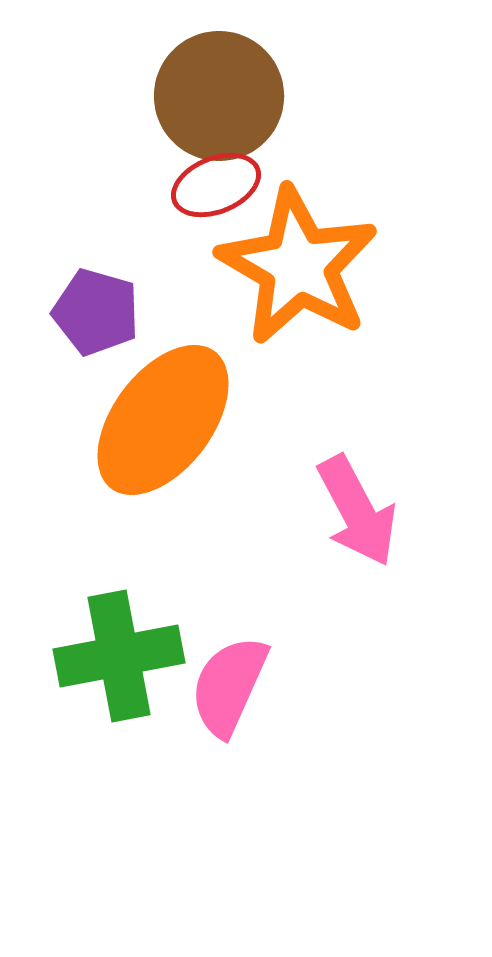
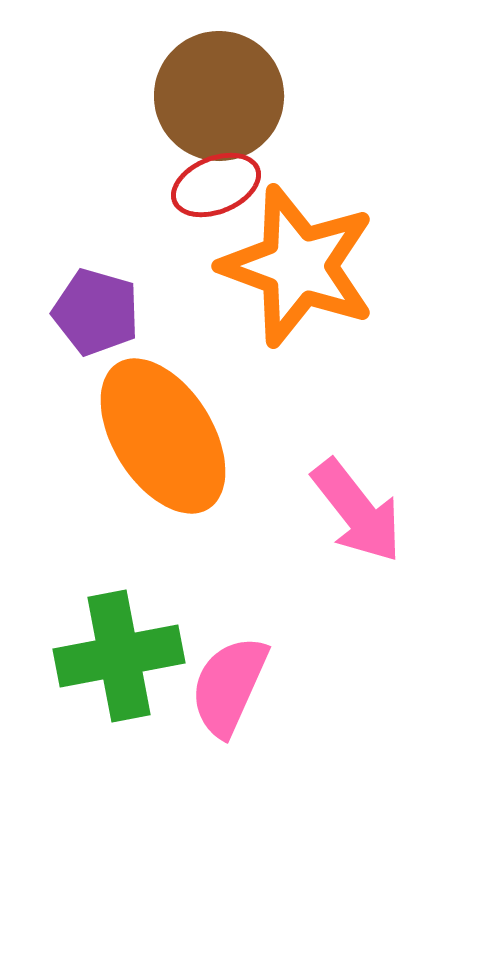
orange star: rotated 10 degrees counterclockwise
orange ellipse: moved 16 px down; rotated 69 degrees counterclockwise
pink arrow: rotated 10 degrees counterclockwise
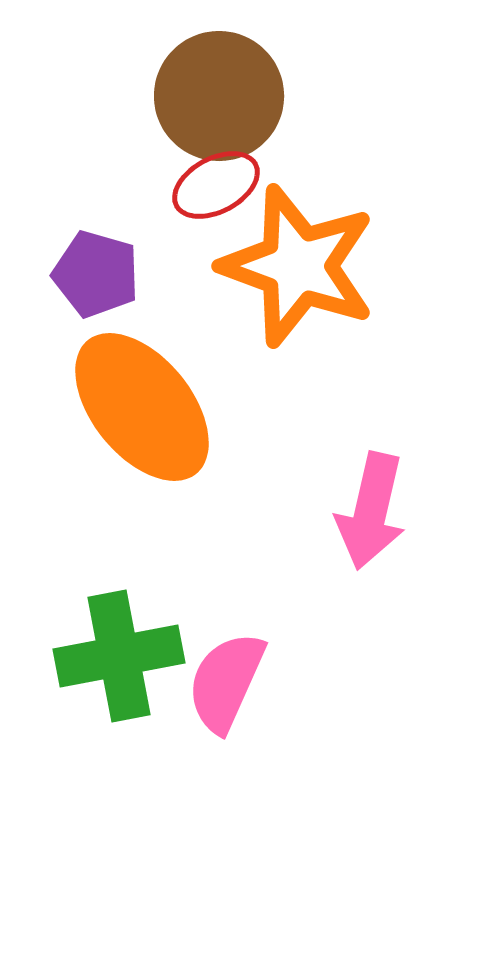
red ellipse: rotated 6 degrees counterclockwise
purple pentagon: moved 38 px up
orange ellipse: moved 21 px left, 29 px up; rotated 7 degrees counterclockwise
pink arrow: moved 14 px right; rotated 51 degrees clockwise
pink semicircle: moved 3 px left, 4 px up
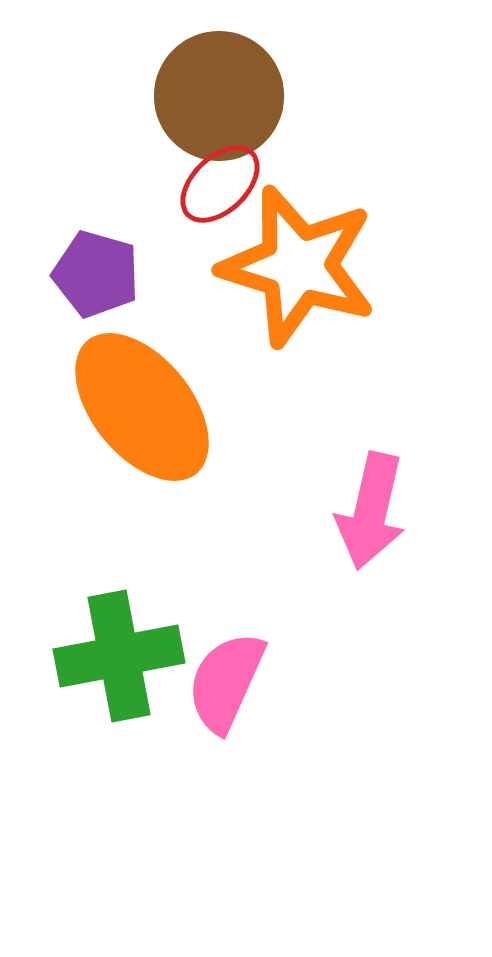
red ellipse: moved 4 px right, 1 px up; rotated 16 degrees counterclockwise
orange star: rotated 3 degrees counterclockwise
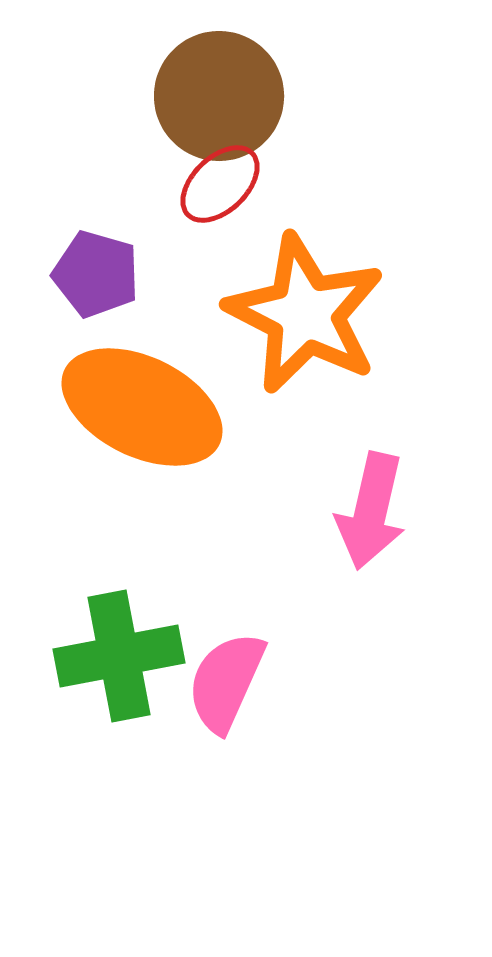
orange star: moved 7 px right, 48 px down; rotated 10 degrees clockwise
orange ellipse: rotated 25 degrees counterclockwise
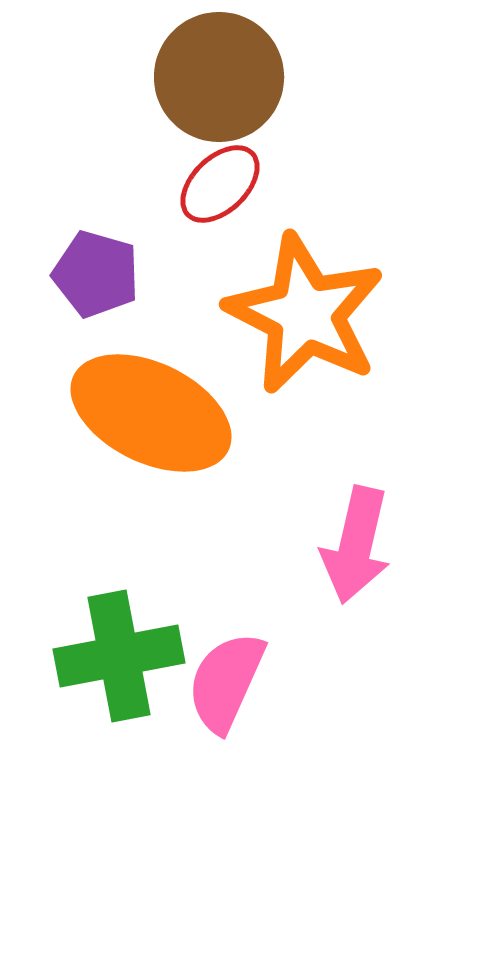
brown circle: moved 19 px up
orange ellipse: moved 9 px right, 6 px down
pink arrow: moved 15 px left, 34 px down
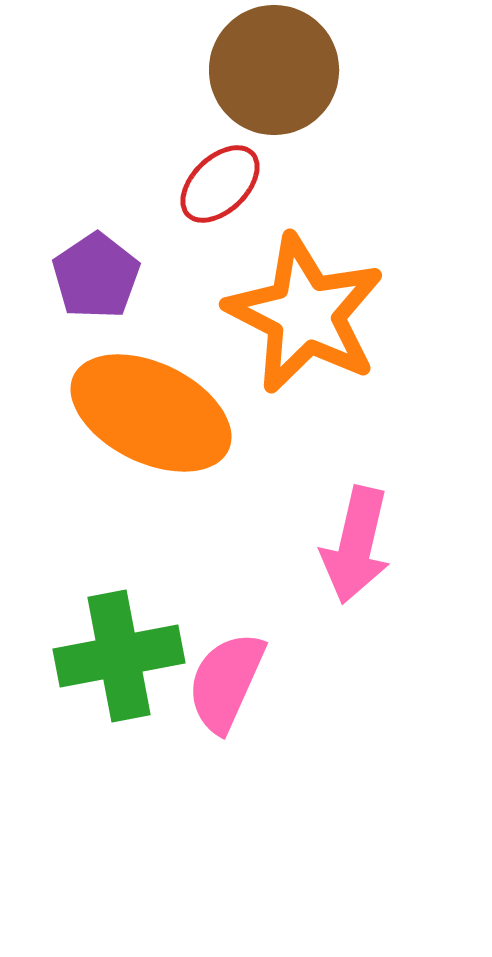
brown circle: moved 55 px right, 7 px up
purple pentagon: moved 2 px down; rotated 22 degrees clockwise
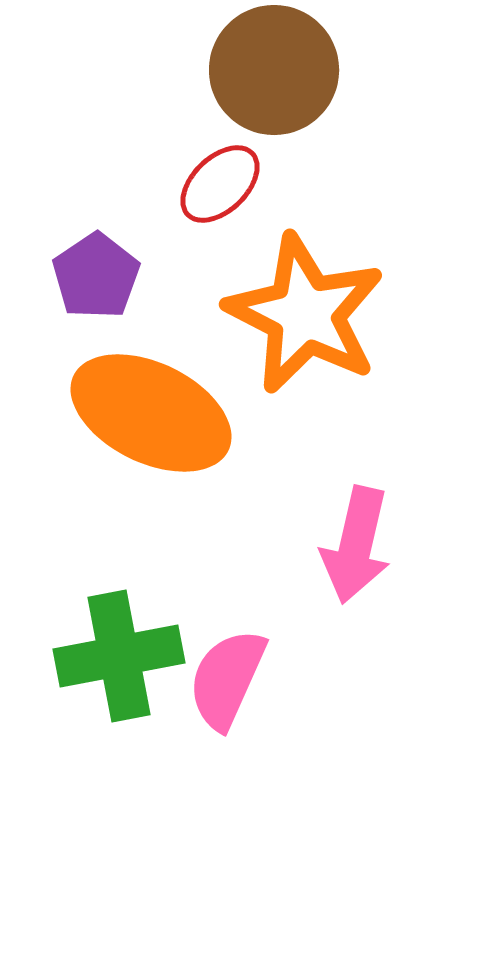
pink semicircle: moved 1 px right, 3 px up
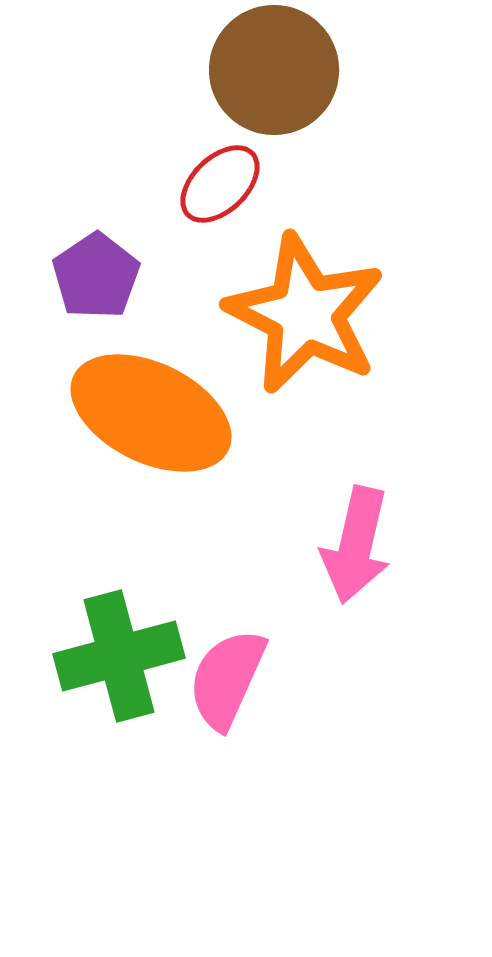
green cross: rotated 4 degrees counterclockwise
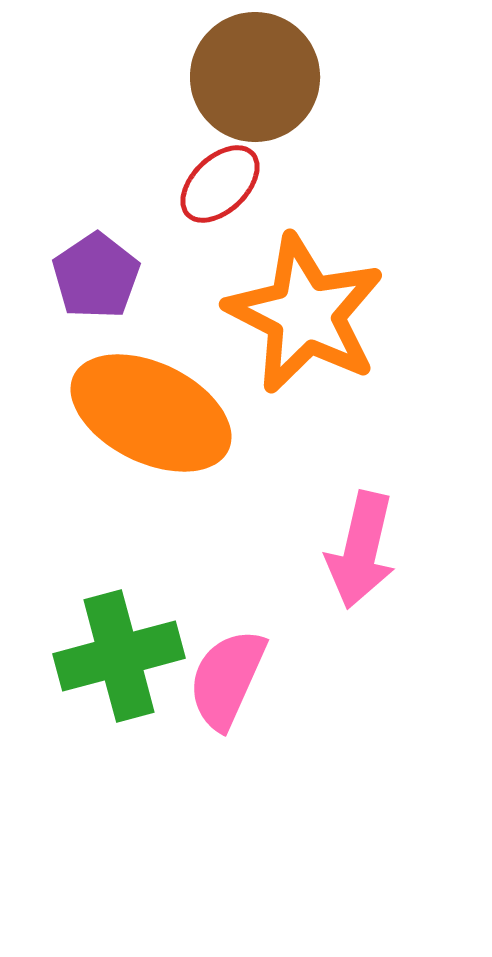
brown circle: moved 19 px left, 7 px down
pink arrow: moved 5 px right, 5 px down
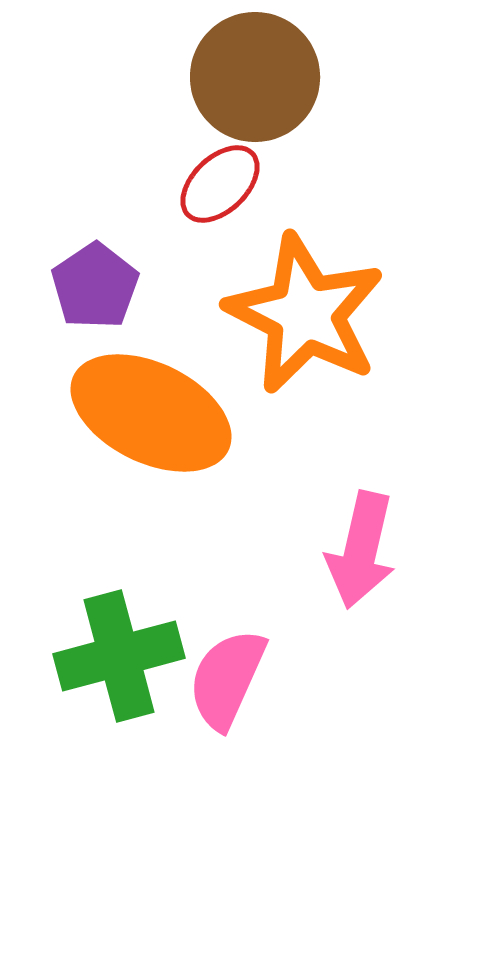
purple pentagon: moved 1 px left, 10 px down
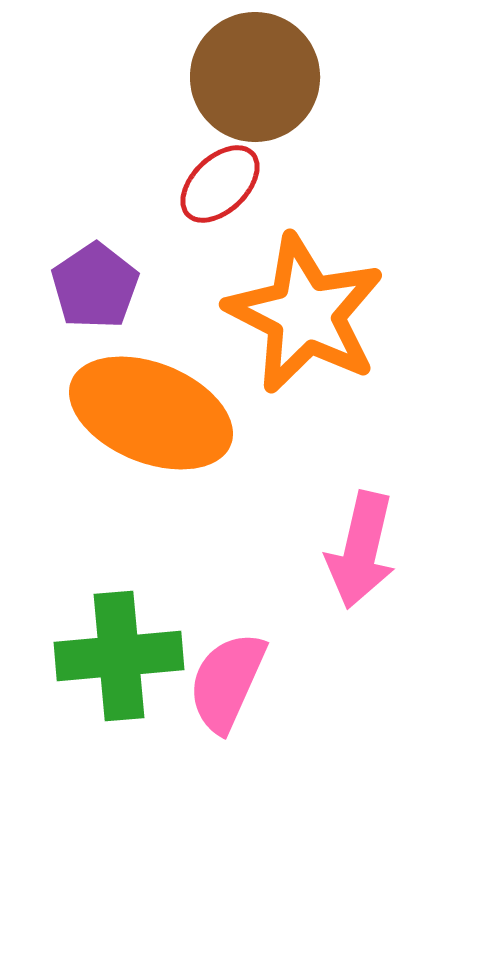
orange ellipse: rotated 4 degrees counterclockwise
green cross: rotated 10 degrees clockwise
pink semicircle: moved 3 px down
